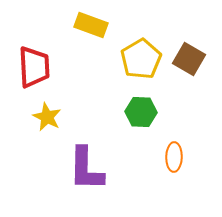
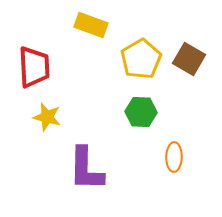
yellow star: rotated 12 degrees counterclockwise
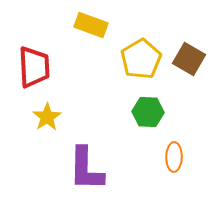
green hexagon: moved 7 px right
yellow star: rotated 24 degrees clockwise
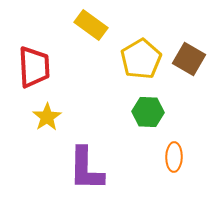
yellow rectangle: rotated 16 degrees clockwise
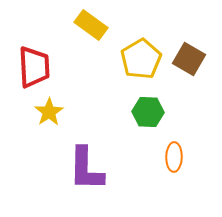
yellow star: moved 2 px right, 5 px up
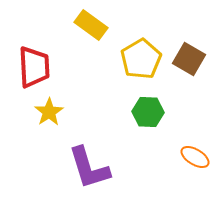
orange ellipse: moved 21 px right; rotated 60 degrees counterclockwise
purple L-shape: moved 3 px right, 1 px up; rotated 18 degrees counterclockwise
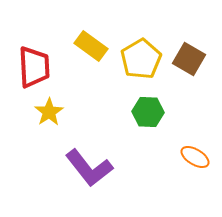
yellow rectangle: moved 21 px down
purple L-shape: rotated 21 degrees counterclockwise
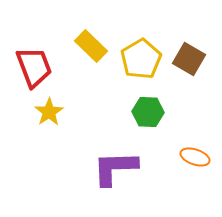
yellow rectangle: rotated 8 degrees clockwise
red trapezoid: rotated 18 degrees counterclockwise
orange ellipse: rotated 12 degrees counterclockwise
purple L-shape: moved 26 px right; rotated 126 degrees clockwise
